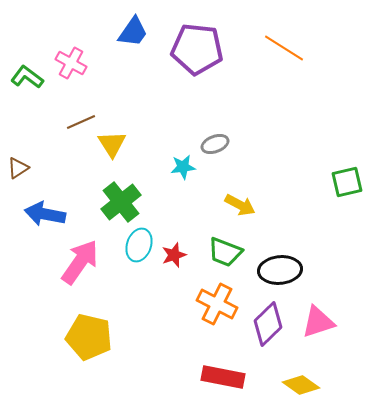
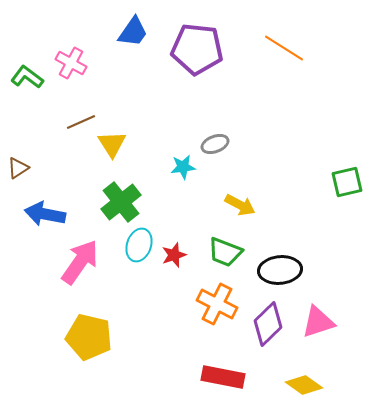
yellow diamond: moved 3 px right
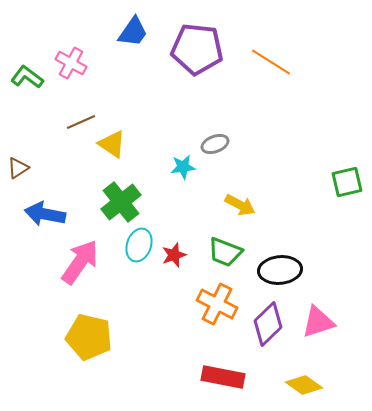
orange line: moved 13 px left, 14 px down
yellow triangle: rotated 24 degrees counterclockwise
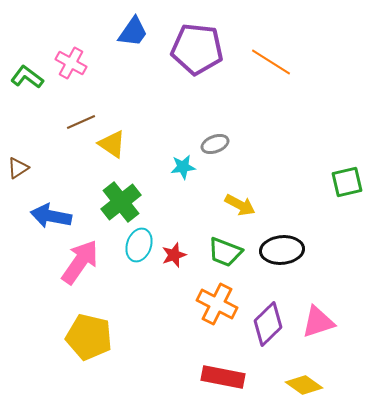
blue arrow: moved 6 px right, 2 px down
black ellipse: moved 2 px right, 20 px up
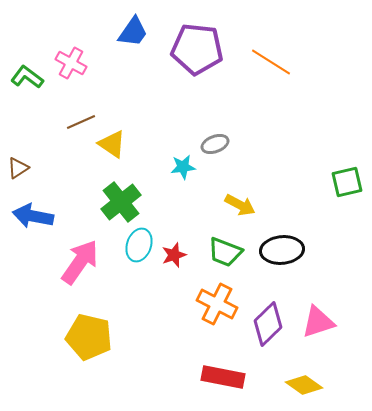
blue arrow: moved 18 px left
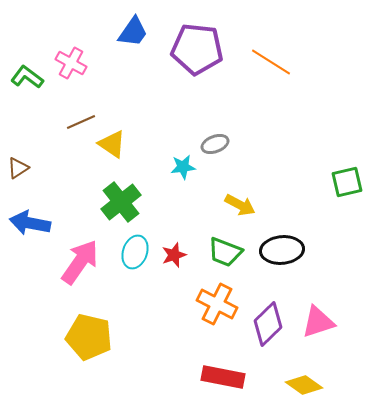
blue arrow: moved 3 px left, 7 px down
cyan ellipse: moved 4 px left, 7 px down
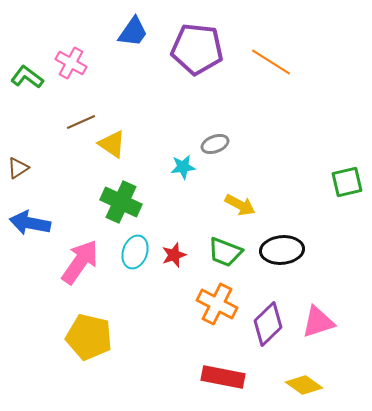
green cross: rotated 27 degrees counterclockwise
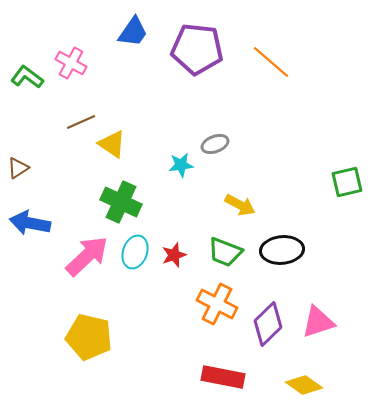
orange line: rotated 9 degrees clockwise
cyan star: moved 2 px left, 2 px up
pink arrow: moved 7 px right, 6 px up; rotated 12 degrees clockwise
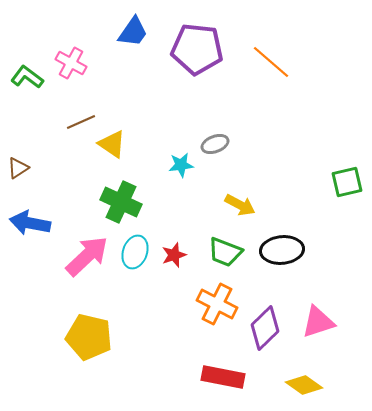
purple diamond: moved 3 px left, 4 px down
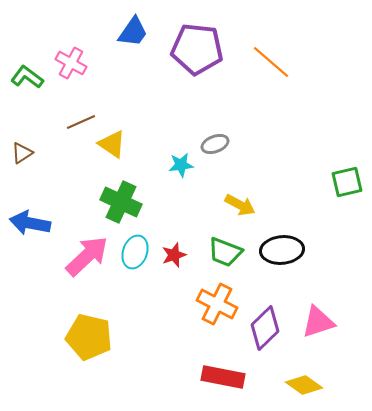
brown triangle: moved 4 px right, 15 px up
